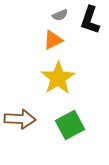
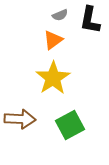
black L-shape: rotated 8 degrees counterclockwise
orange triangle: rotated 10 degrees counterclockwise
yellow star: moved 5 px left
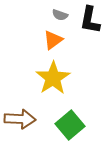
gray semicircle: rotated 42 degrees clockwise
green square: rotated 12 degrees counterclockwise
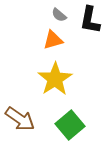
gray semicircle: moved 1 px left; rotated 21 degrees clockwise
orange triangle: rotated 20 degrees clockwise
yellow star: moved 2 px right, 1 px down
brown arrow: rotated 32 degrees clockwise
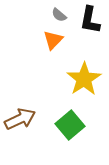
orange triangle: rotated 30 degrees counterclockwise
yellow star: moved 29 px right
brown arrow: rotated 60 degrees counterclockwise
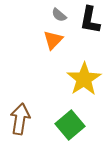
brown arrow: rotated 56 degrees counterclockwise
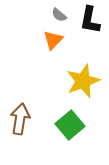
yellow star: moved 1 px left, 2 px down; rotated 12 degrees clockwise
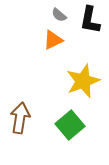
orange triangle: rotated 20 degrees clockwise
brown arrow: moved 1 px up
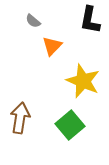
gray semicircle: moved 26 px left, 6 px down
orange triangle: moved 1 px left, 6 px down; rotated 20 degrees counterclockwise
yellow star: rotated 28 degrees counterclockwise
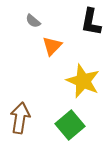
black L-shape: moved 1 px right, 2 px down
